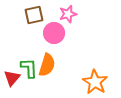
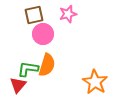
pink circle: moved 11 px left, 1 px down
green L-shape: moved 1 px left, 1 px down; rotated 80 degrees counterclockwise
red triangle: moved 6 px right, 7 px down
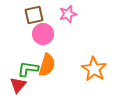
orange star: moved 1 px left, 13 px up
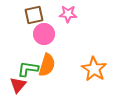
pink star: rotated 18 degrees clockwise
pink circle: moved 1 px right
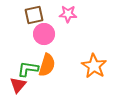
orange star: moved 3 px up
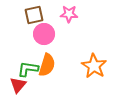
pink star: moved 1 px right
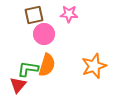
orange star: rotated 20 degrees clockwise
